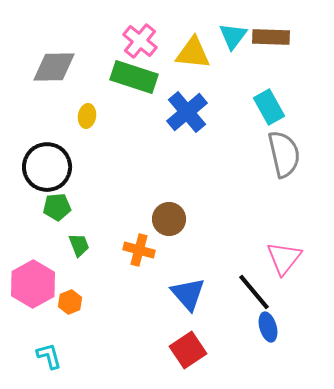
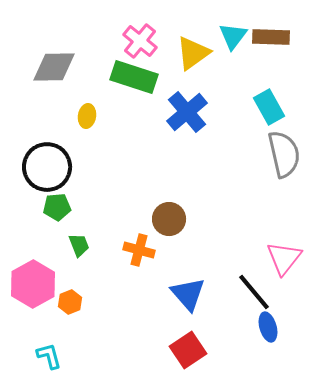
yellow triangle: rotated 42 degrees counterclockwise
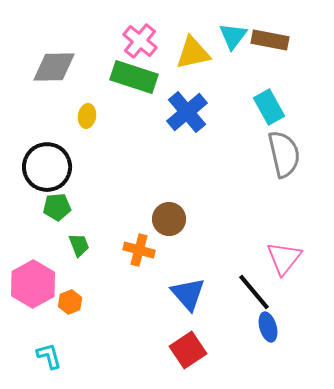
brown rectangle: moved 1 px left, 3 px down; rotated 9 degrees clockwise
yellow triangle: rotated 24 degrees clockwise
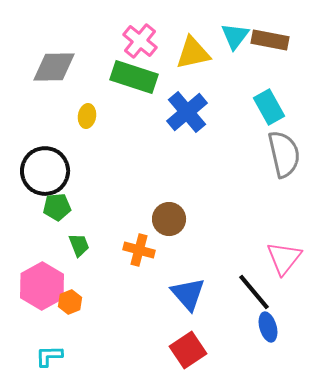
cyan triangle: moved 2 px right
black circle: moved 2 px left, 4 px down
pink hexagon: moved 9 px right, 2 px down
cyan L-shape: rotated 76 degrees counterclockwise
